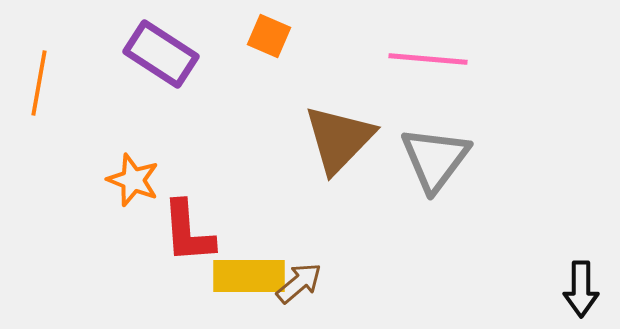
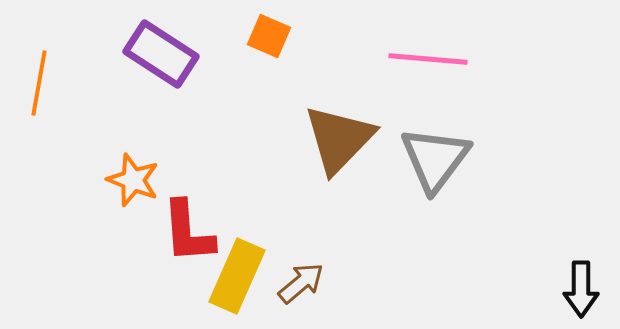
yellow rectangle: moved 12 px left; rotated 66 degrees counterclockwise
brown arrow: moved 2 px right
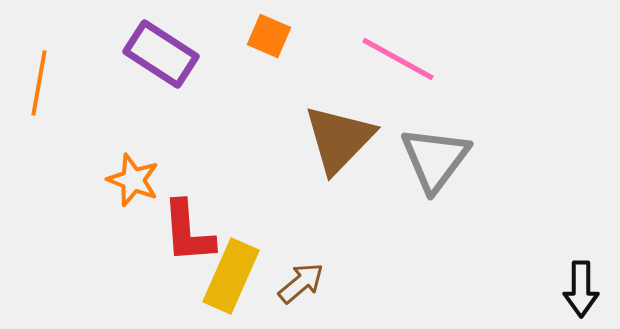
pink line: moved 30 px left; rotated 24 degrees clockwise
yellow rectangle: moved 6 px left
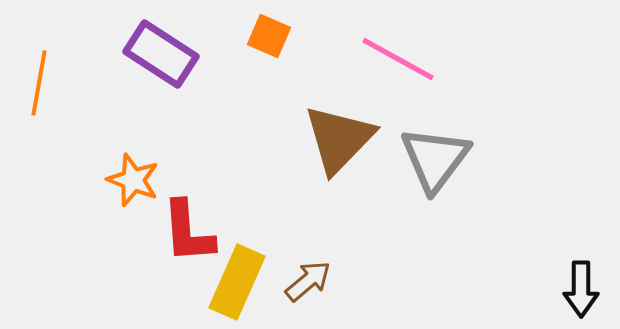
yellow rectangle: moved 6 px right, 6 px down
brown arrow: moved 7 px right, 2 px up
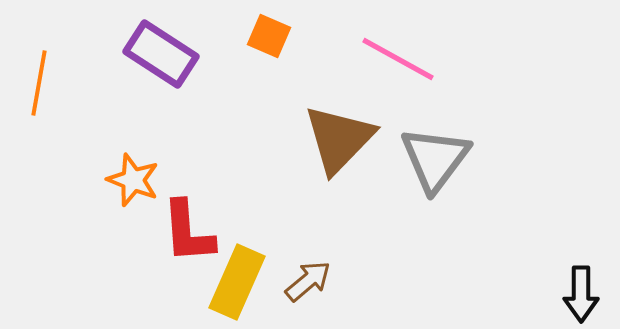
black arrow: moved 5 px down
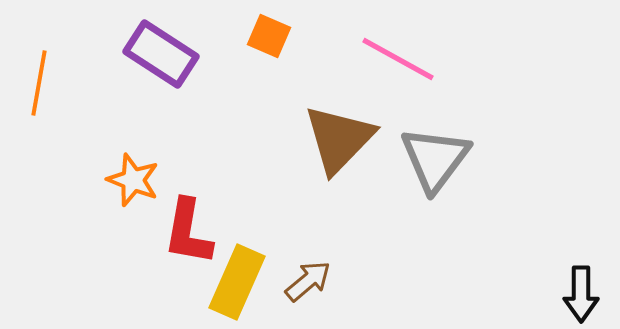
red L-shape: rotated 14 degrees clockwise
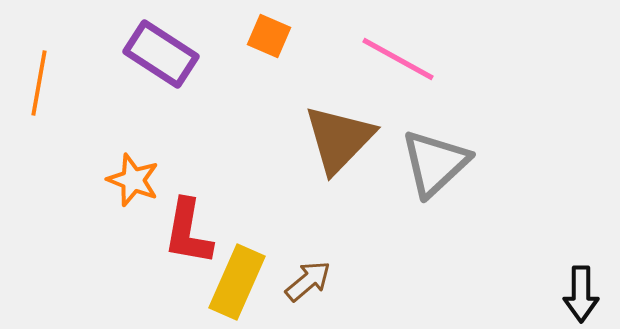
gray triangle: moved 4 px down; rotated 10 degrees clockwise
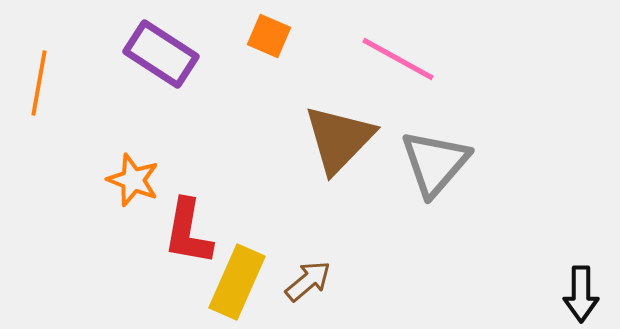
gray triangle: rotated 6 degrees counterclockwise
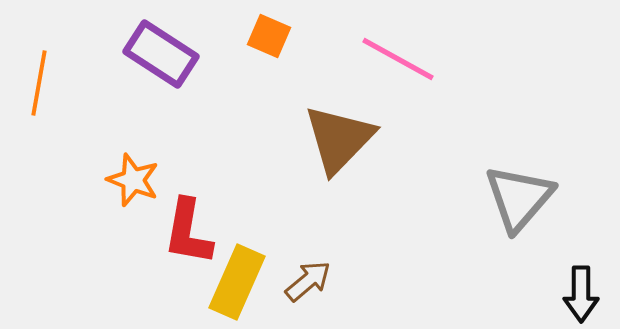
gray triangle: moved 84 px right, 35 px down
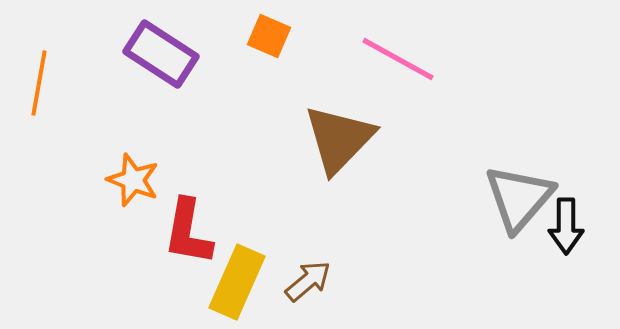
black arrow: moved 15 px left, 68 px up
